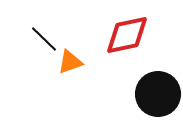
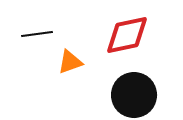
black line: moved 7 px left, 5 px up; rotated 52 degrees counterclockwise
black circle: moved 24 px left, 1 px down
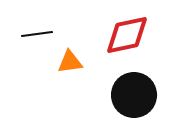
orange triangle: rotated 12 degrees clockwise
